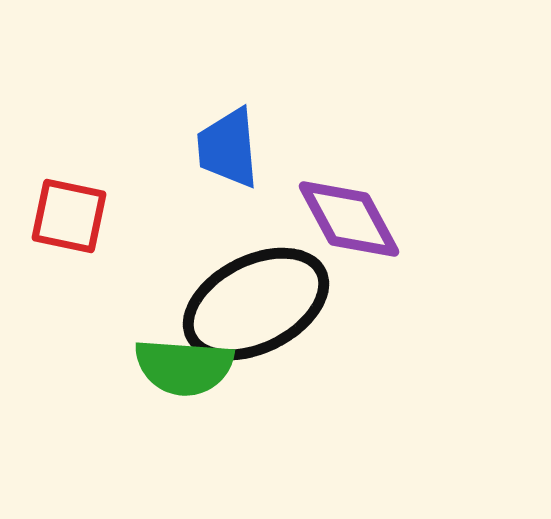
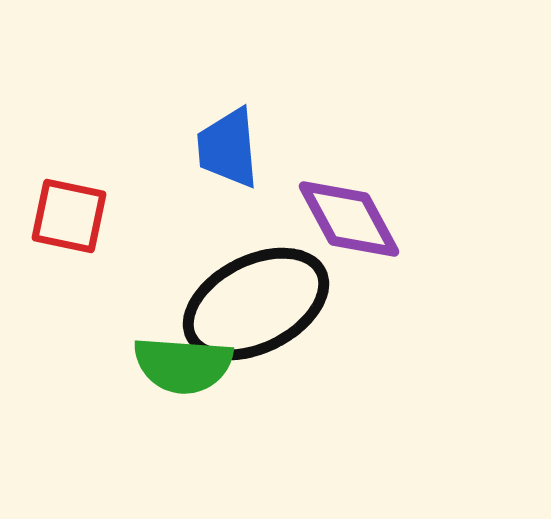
green semicircle: moved 1 px left, 2 px up
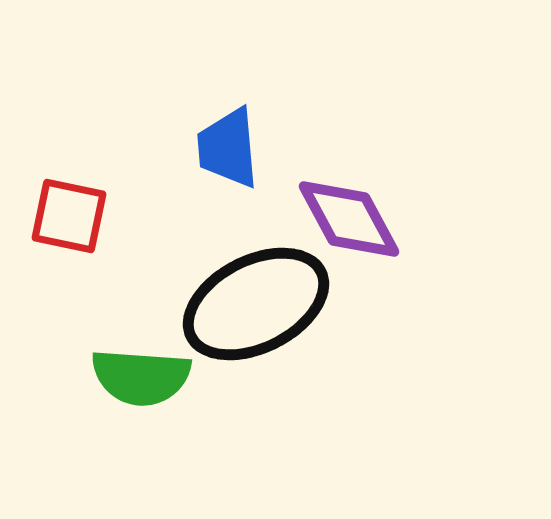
green semicircle: moved 42 px left, 12 px down
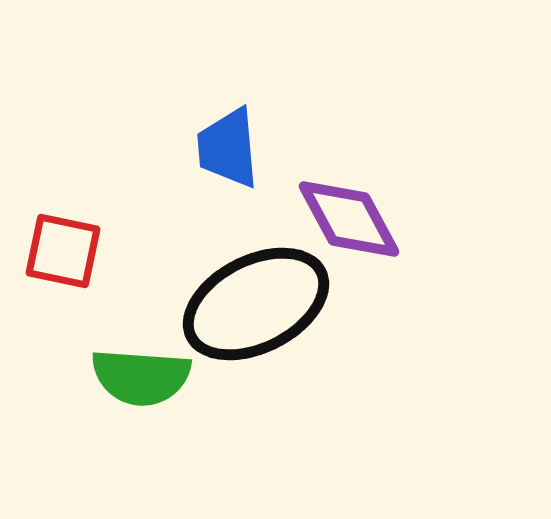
red square: moved 6 px left, 35 px down
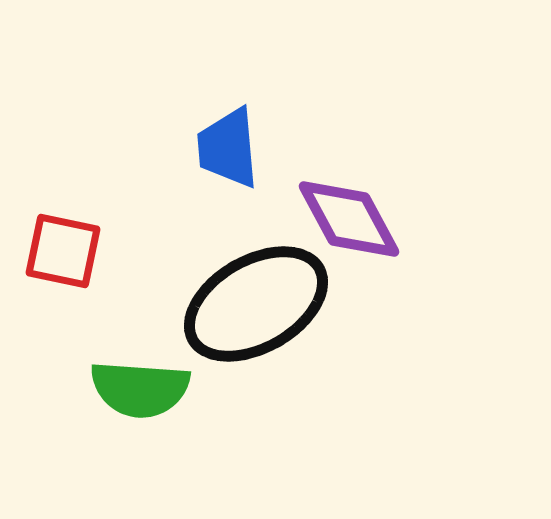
black ellipse: rotated 3 degrees counterclockwise
green semicircle: moved 1 px left, 12 px down
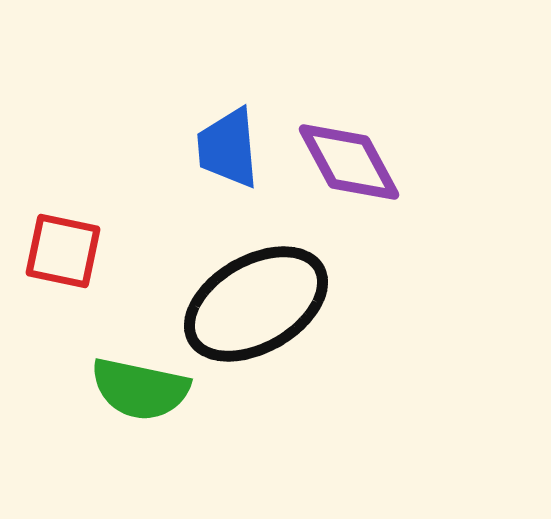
purple diamond: moved 57 px up
green semicircle: rotated 8 degrees clockwise
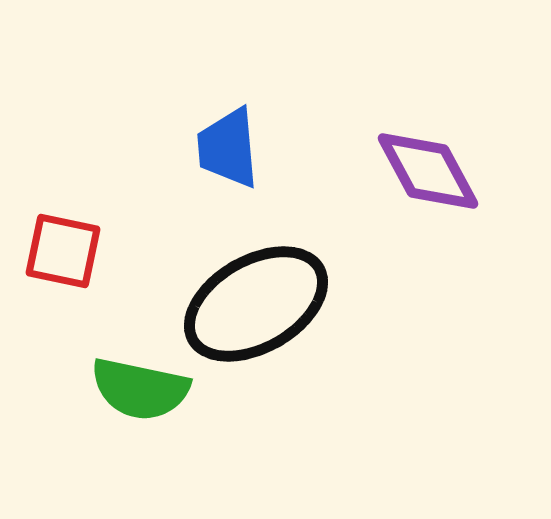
purple diamond: moved 79 px right, 9 px down
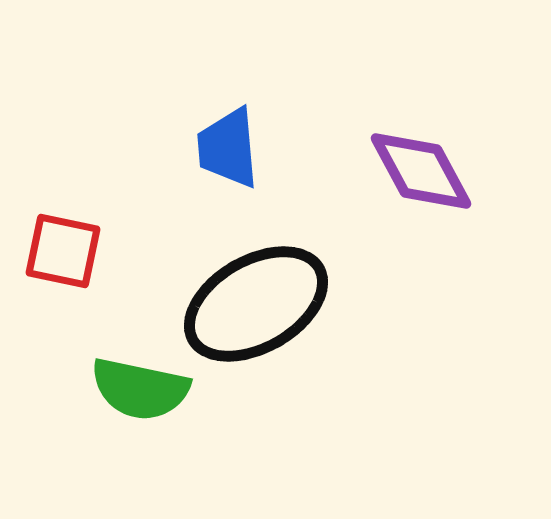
purple diamond: moved 7 px left
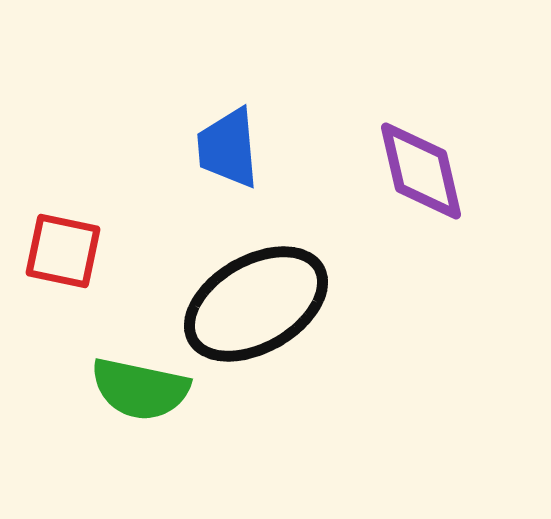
purple diamond: rotated 15 degrees clockwise
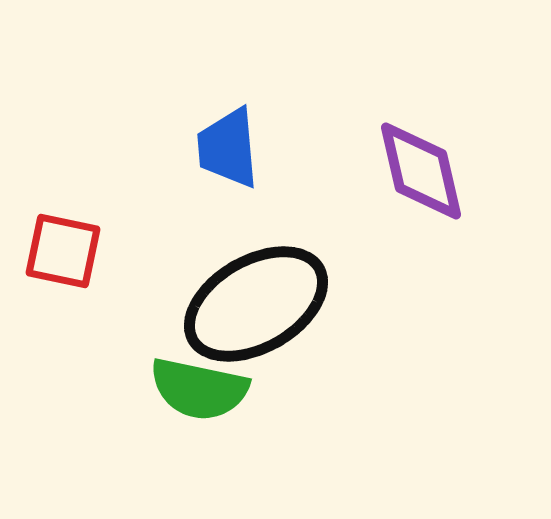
green semicircle: moved 59 px right
